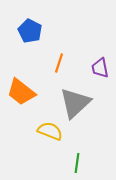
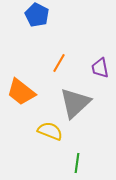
blue pentagon: moved 7 px right, 16 px up
orange line: rotated 12 degrees clockwise
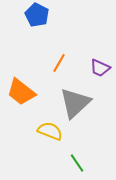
purple trapezoid: rotated 55 degrees counterclockwise
green line: rotated 42 degrees counterclockwise
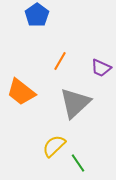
blue pentagon: rotated 10 degrees clockwise
orange line: moved 1 px right, 2 px up
purple trapezoid: moved 1 px right
yellow semicircle: moved 4 px right, 15 px down; rotated 65 degrees counterclockwise
green line: moved 1 px right
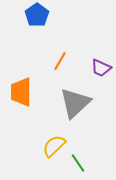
orange trapezoid: rotated 52 degrees clockwise
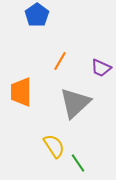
yellow semicircle: rotated 100 degrees clockwise
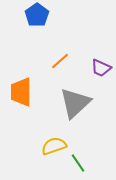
orange line: rotated 18 degrees clockwise
yellow semicircle: rotated 75 degrees counterclockwise
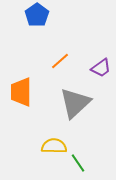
purple trapezoid: rotated 60 degrees counterclockwise
yellow semicircle: rotated 20 degrees clockwise
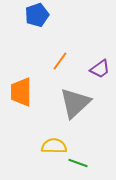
blue pentagon: rotated 15 degrees clockwise
orange line: rotated 12 degrees counterclockwise
purple trapezoid: moved 1 px left, 1 px down
green line: rotated 36 degrees counterclockwise
